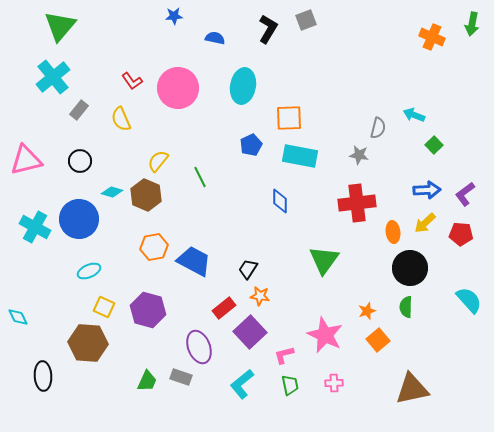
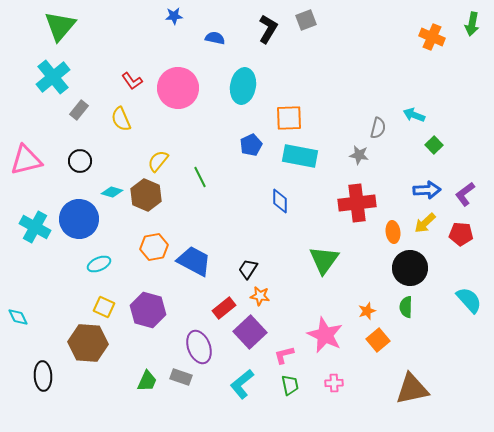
cyan ellipse at (89, 271): moved 10 px right, 7 px up
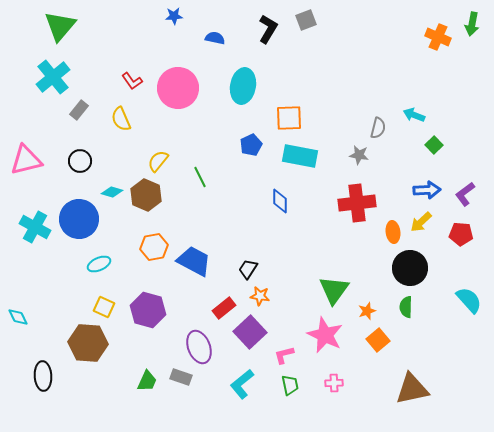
orange cross at (432, 37): moved 6 px right
yellow arrow at (425, 223): moved 4 px left, 1 px up
green triangle at (324, 260): moved 10 px right, 30 px down
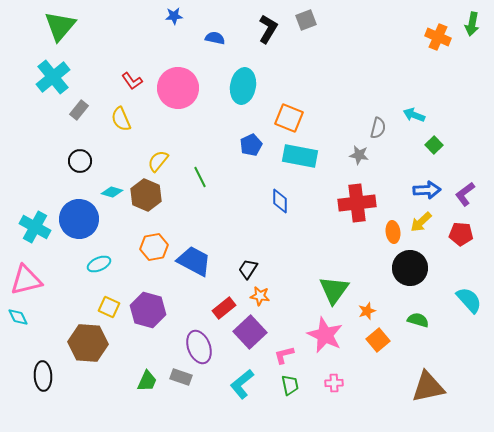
orange square at (289, 118): rotated 24 degrees clockwise
pink triangle at (26, 160): moved 120 px down
yellow square at (104, 307): moved 5 px right
green semicircle at (406, 307): moved 12 px right, 13 px down; rotated 105 degrees clockwise
brown triangle at (412, 389): moved 16 px right, 2 px up
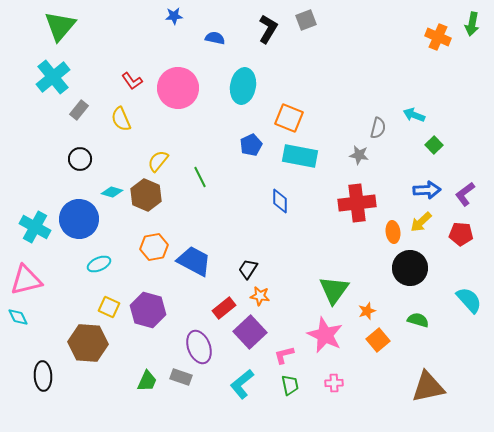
black circle at (80, 161): moved 2 px up
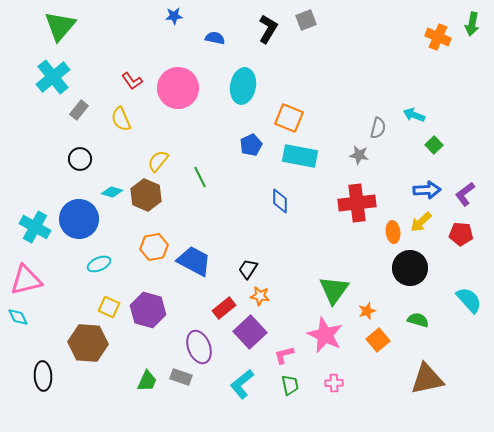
brown triangle at (428, 387): moved 1 px left, 8 px up
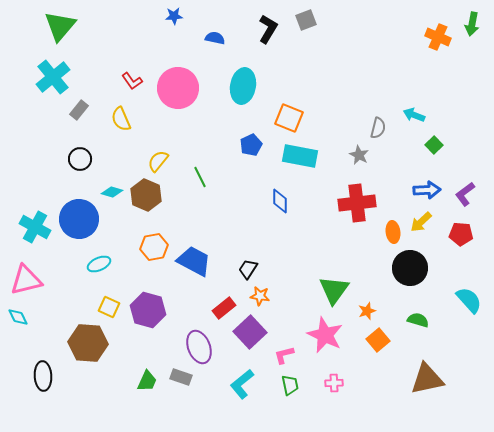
gray star at (359, 155): rotated 18 degrees clockwise
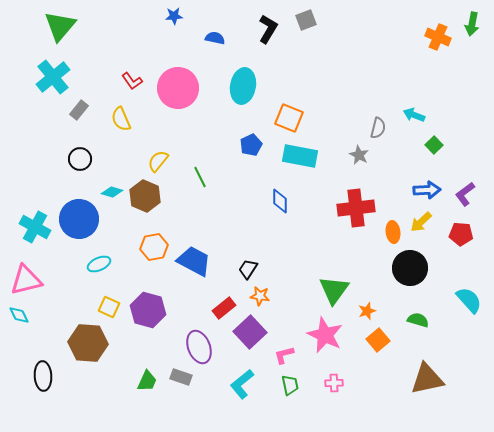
brown hexagon at (146, 195): moved 1 px left, 1 px down
red cross at (357, 203): moved 1 px left, 5 px down
cyan diamond at (18, 317): moved 1 px right, 2 px up
